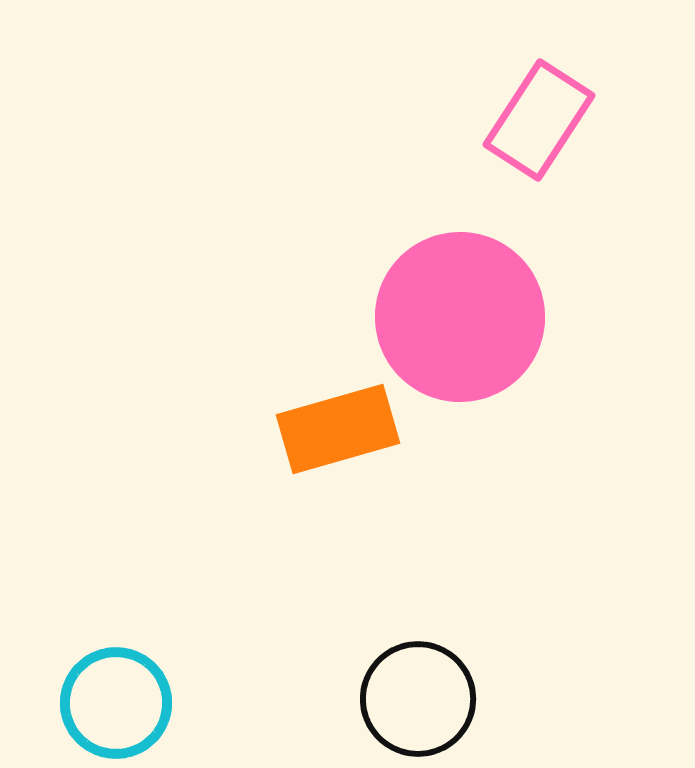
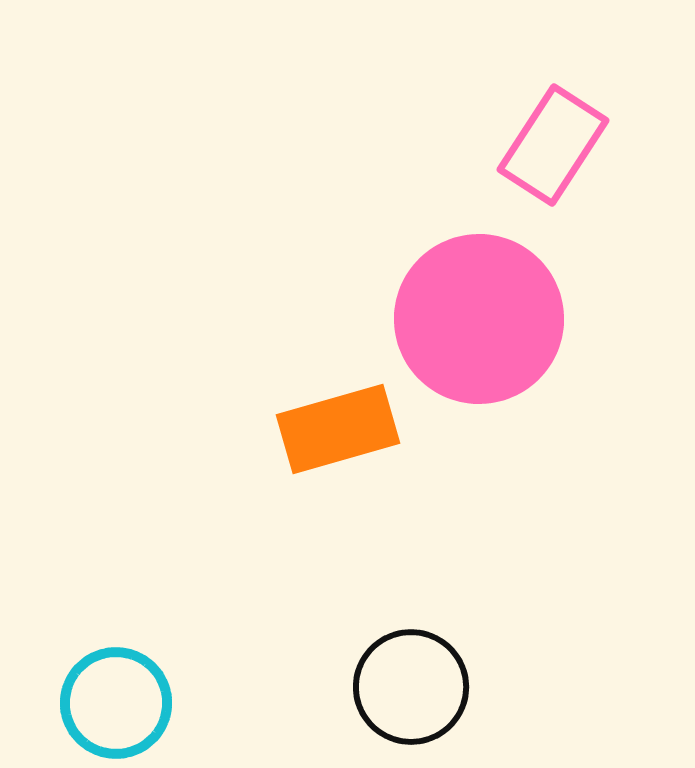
pink rectangle: moved 14 px right, 25 px down
pink circle: moved 19 px right, 2 px down
black circle: moved 7 px left, 12 px up
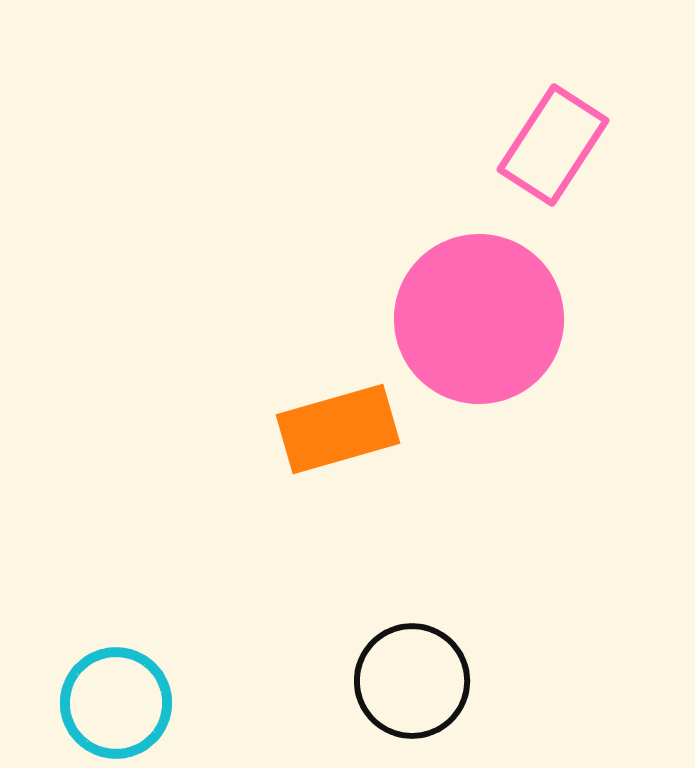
black circle: moved 1 px right, 6 px up
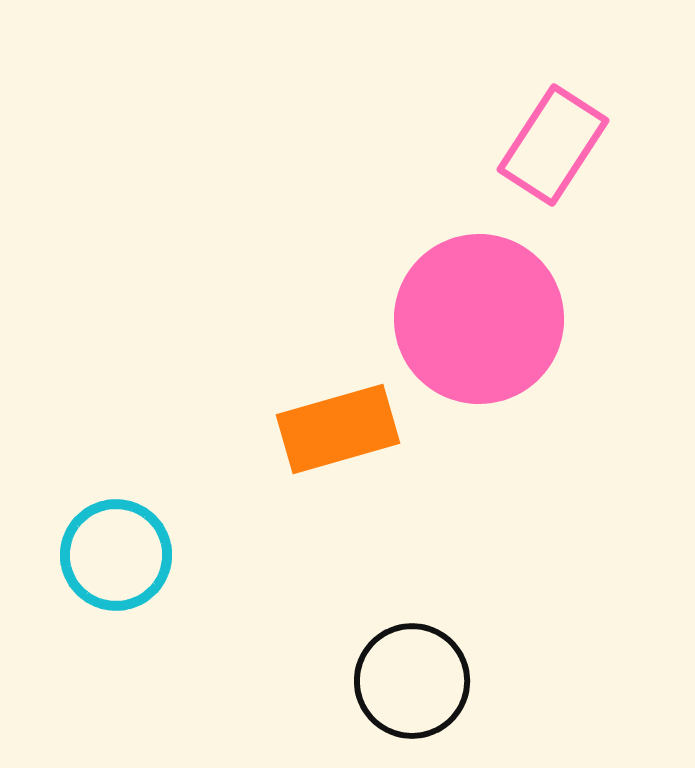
cyan circle: moved 148 px up
